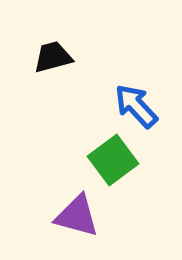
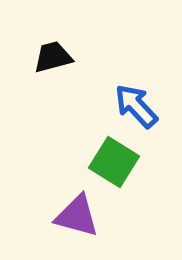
green square: moved 1 px right, 2 px down; rotated 21 degrees counterclockwise
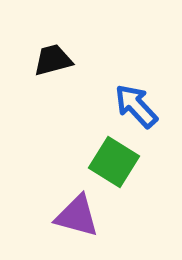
black trapezoid: moved 3 px down
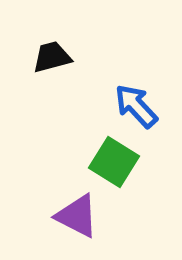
black trapezoid: moved 1 px left, 3 px up
purple triangle: rotated 12 degrees clockwise
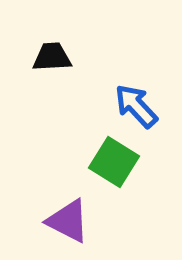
black trapezoid: rotated 12 degrees clockwise
purple triangle: moved 9 px left, 5 px down
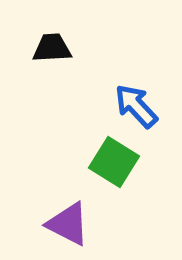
black trapezoid: moved 9 px up
purple triangle: moved 3 px down
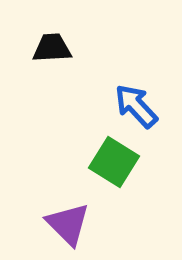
purple triangle: rotated 18 degrees clockwise
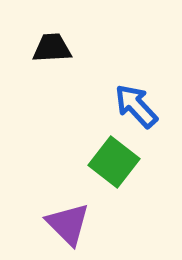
green square: rotated 6 degrees clockwise
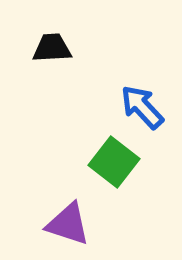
blue arrow: moved 6 px right, 1 px down
purple triangle: rotated 27 degrees counterclockwise
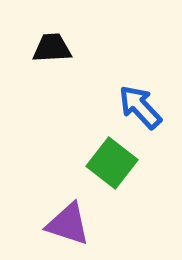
blue arrow: moved 2 px left
green square: moved 2 px left, 1 px down
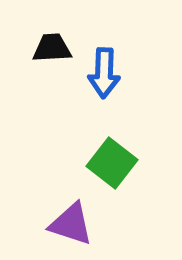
blue arrow: moved 36 px left, 34 px up; rotated 135 degrees counterclockwise
purple triangle: moved 3 px right
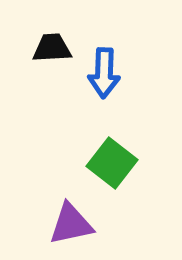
purple triangle: rotated 30 degrees counterclockwise
